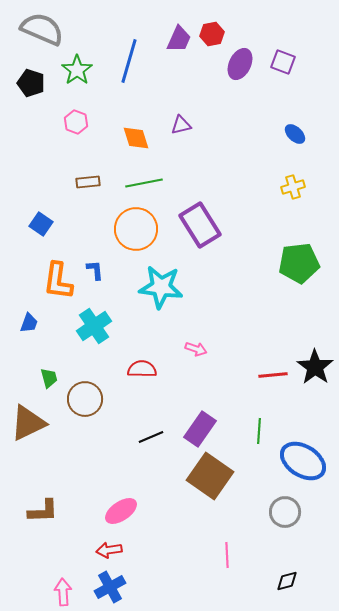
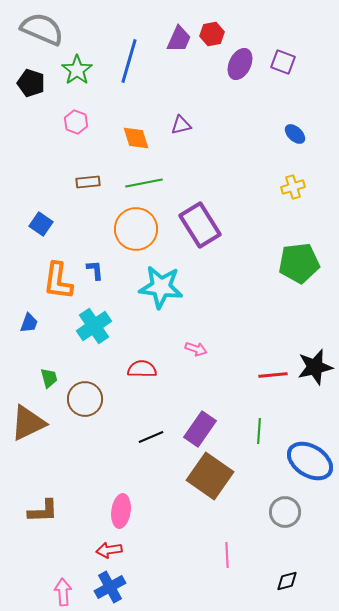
black star at (315, 367): rotated 24 degrees clockwise
blue ellipse at (303, 461): moved 7 px right
pink ellipse at (121, 511): rotated 48 degrees counterclockwise
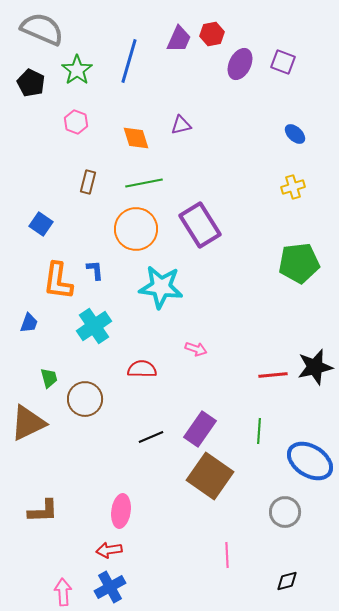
black pentagon at (31, 83): rotated 8 degrees clockwise
brown rectangle at (88, 182): rotated 70 degrees counterclockwise
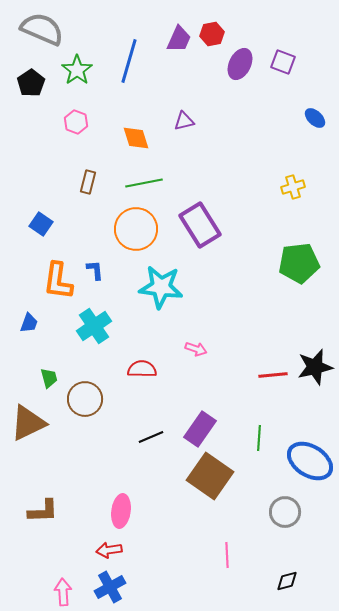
black pentagon at (31, 83): rotated 12 degrees clockwise
purple triangle at (181, 125): moved 3 px right, 4 px up
blue ellipse at (295, 134): moved 20 px right, 16 px up
green line at (259, 431): moved 7 px down
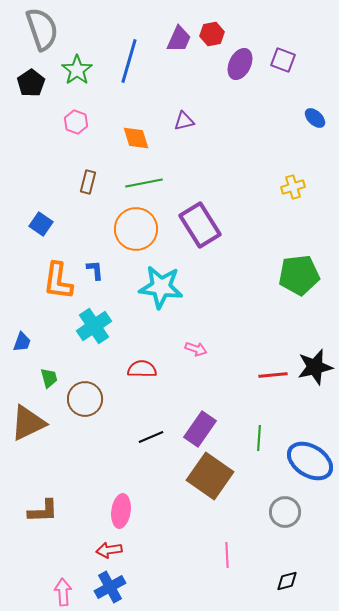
gray semicircle at (42, 29): rotated 48 degrees clockwise
purple square at (283, 62): moved 2 px up
green pentagon at (299, 263): moved 12 px down
blue trapezoid at (29, 323): moved 7 px left, 19 px down
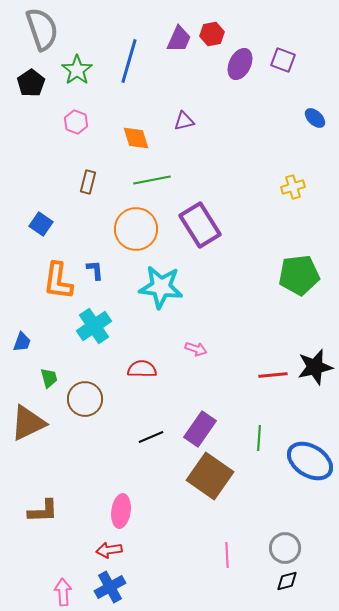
green line at (144, 183): moved 8 px right, 3 px up
gray circle at (285, 512): moved 36 px down
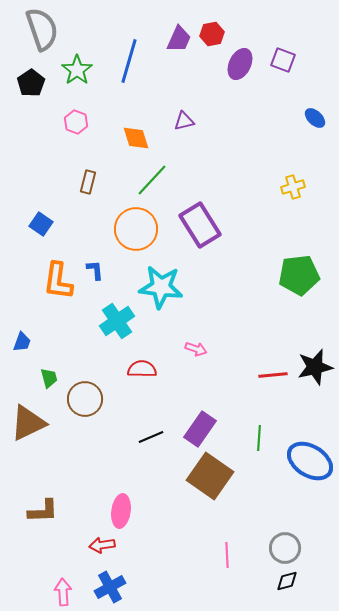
green line at (152, 180): rotated 36 degrees counterclockwise
cyan cross at (94, 326): moved 23 px right, 5 px up
red arrow at (109, 550): moved 7 px left, 5 px up
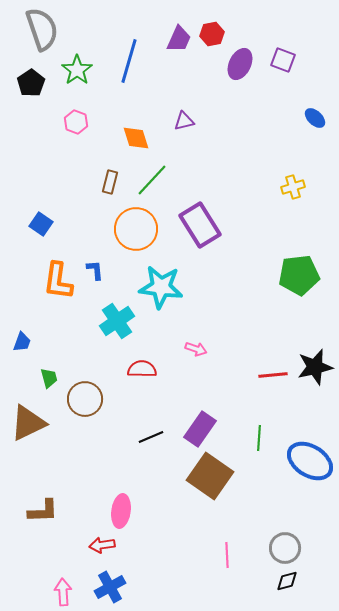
brown rectangle at (88, 182): moved 22 px right
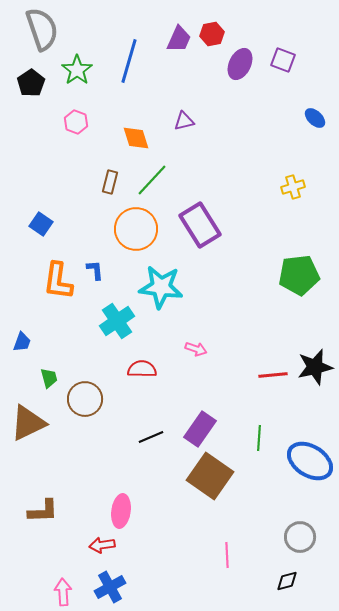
gray circle at (285, 548): moved 15 px right, 11 px up
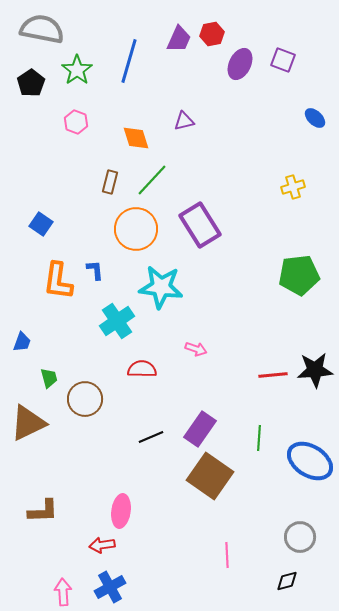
gray semicircle at (42, 29): rotated 60 degrees counterclockwise
black star at (315, 367): moved 3 px down; rotated 9 degrees clockwise
